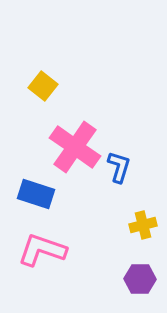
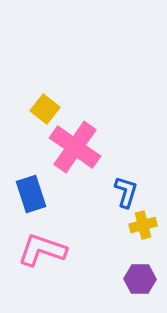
yellow square: moved 2 px right, 23 px down
blue L-shape: moved 7 px right, 25 px down
blue rectangle: moved 5 px left; rotated 54 degrees clockwise
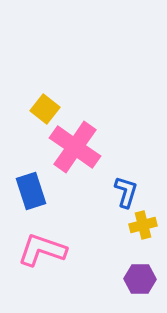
blue rectangle: moved 3 px up
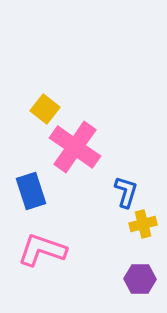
yellow cross: moved 1 px up
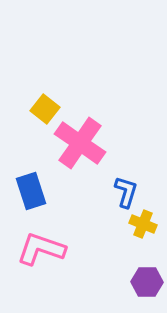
pink cross: moved 5 px right, 4 px up
yellow cross: rotated 36 degrees clockwise
pink L-shape: moved 1 px left, 1 px up
purple hexagon: moved 7 px right, 3 px down
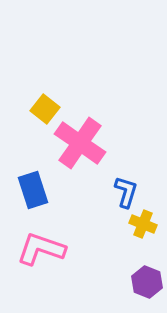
blue rectangle: moved 2 px right, 1 px up
purple hexagon: rotated 20 degrees clockwise
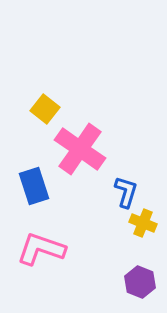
pink cross: moved 6 px down
blue rectangle: moved 1 px right, 4 px up
yellow cross: moved 1 px up
purple hexagon: moved 7 px left
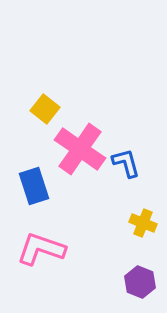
blue L-shape: moved 29 px up; rotated 32 degrees counterclockwise
